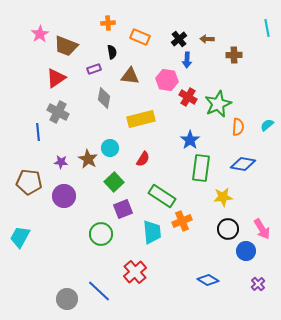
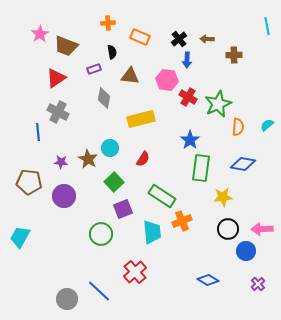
cyan line at (267, 28): moved 2 px up
pink arrow at (262, 229): rotated 120 degrees clockwise
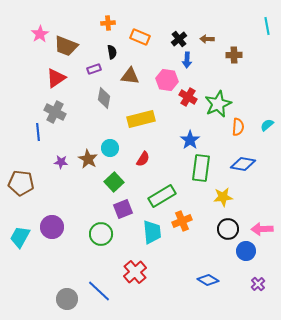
gray cross at (58, 112): moved 3 px left
brown pentagon at (29, 182): moved 8 px left, 1 px down
purple circle at (64, 196): moved 12 px left, 31 px down
green rectangle at (162, 196): rotated 64 degrees counterclockwise
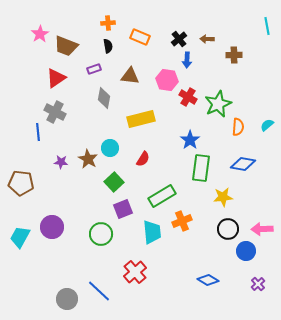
black semicircle at (112, 52): moved 4 px left, 6 px up
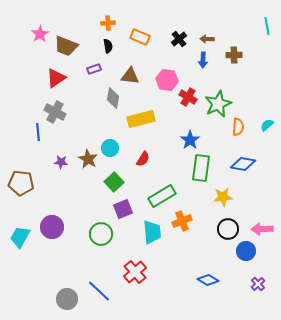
blue arrow at (187, 60): moved 16 px right
gray diamond at (104, 98): moved 9 px right
